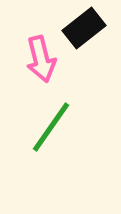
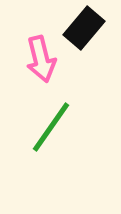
black rectangle: rotated 12 degrees counterclockwise
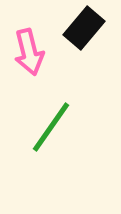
pink arrow: moved 12 px left, 7 px up
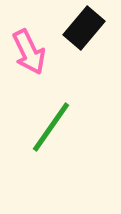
pink arrow: rotated 12 degrees counterclockwise
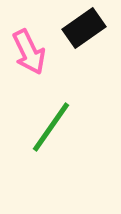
black rectangle: rotated 15 degrees clockwise
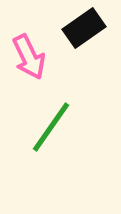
pink arrow: moved 5 px down
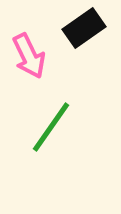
pink arrow: moved 1 px up
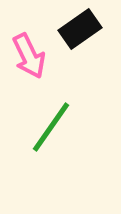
black rectangle: moved 4 px left, 1 px down
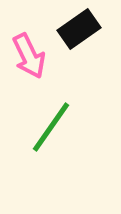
black rectangle: moved 1 px left
